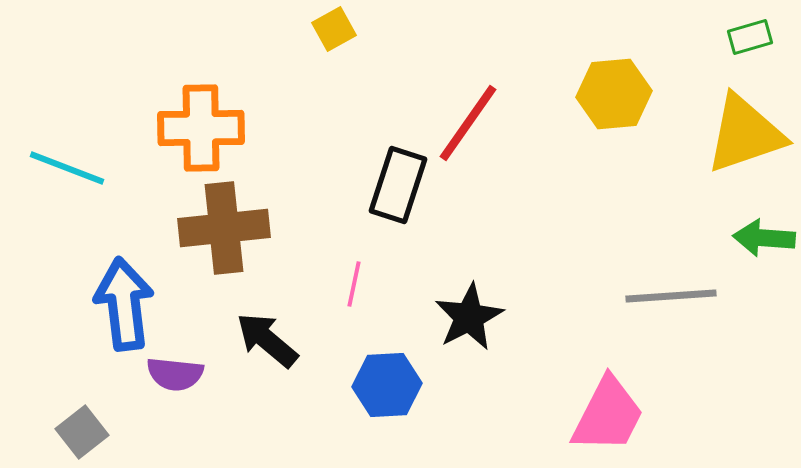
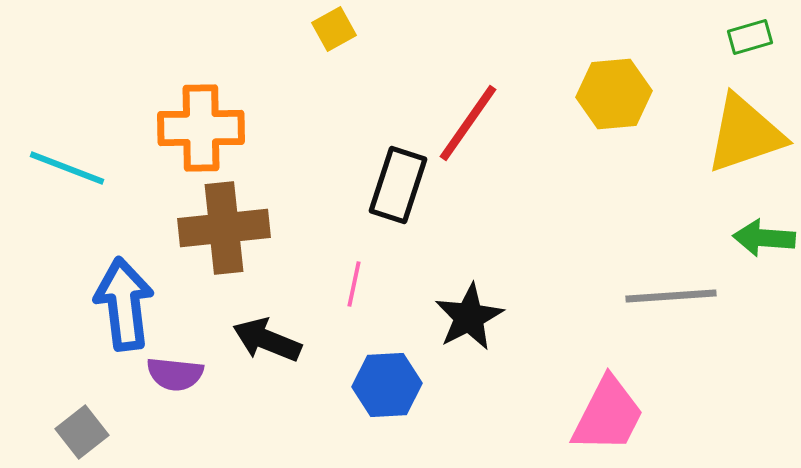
black arrow: rotated 18 degrees counterclockwise
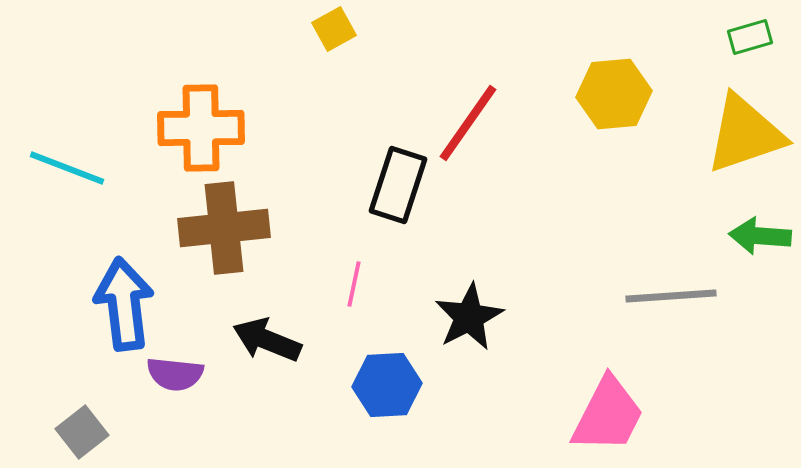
green arrow: moved 4 px left, 2 px up
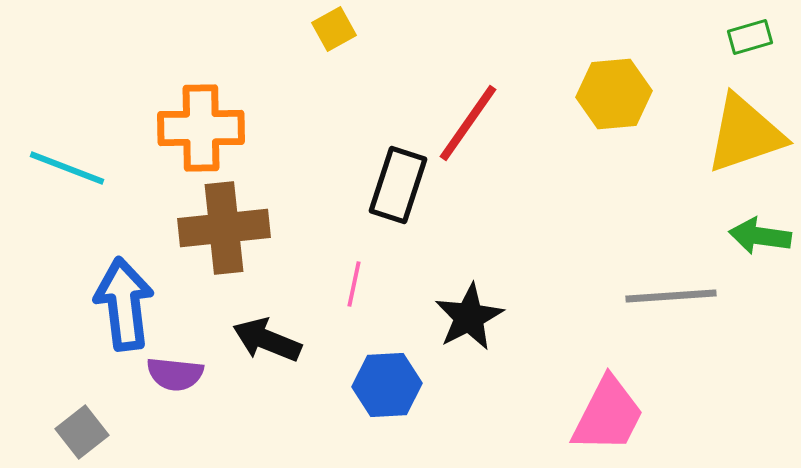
green arrow: rotated 4 degrees clockwise
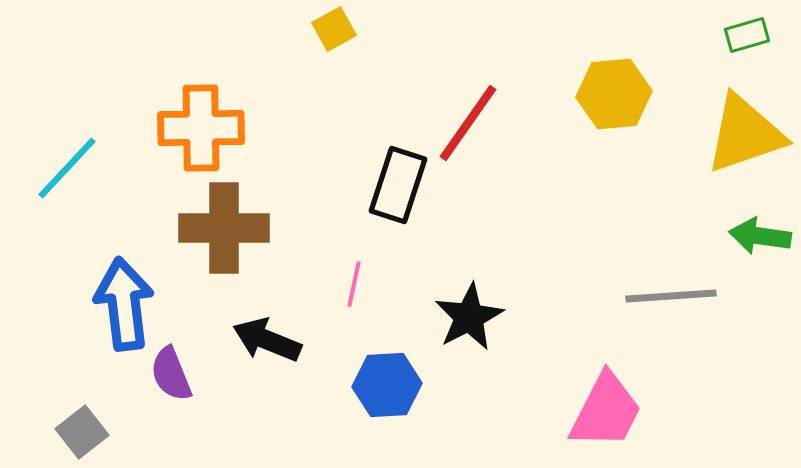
green rectangle: moved 3 px left, 2 px up
cyan line: rotated 68 degrees counterclockwise
brown cross: rotated 6 degrees clockwise
purple semicircle: moved 4 px left; rotated 62 degrees clockwise
pink trapezoid: moved 2 px left, 4 px up
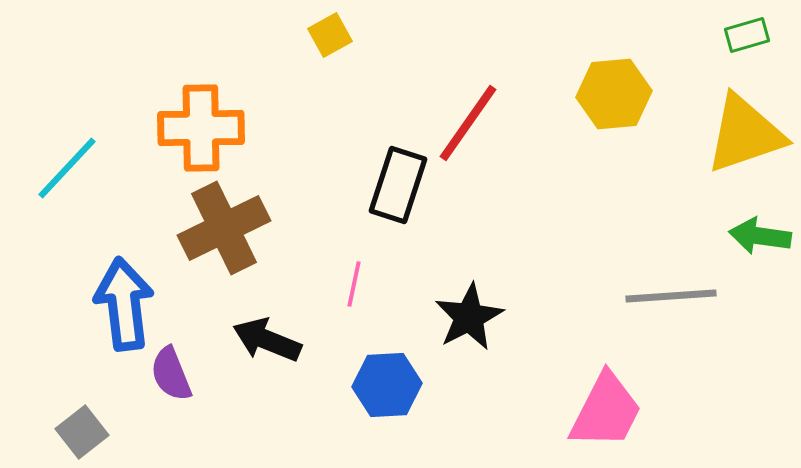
yellow square: moved 4 px left, 6 px down
brown cross: rotated 26 degrees counterclockwise
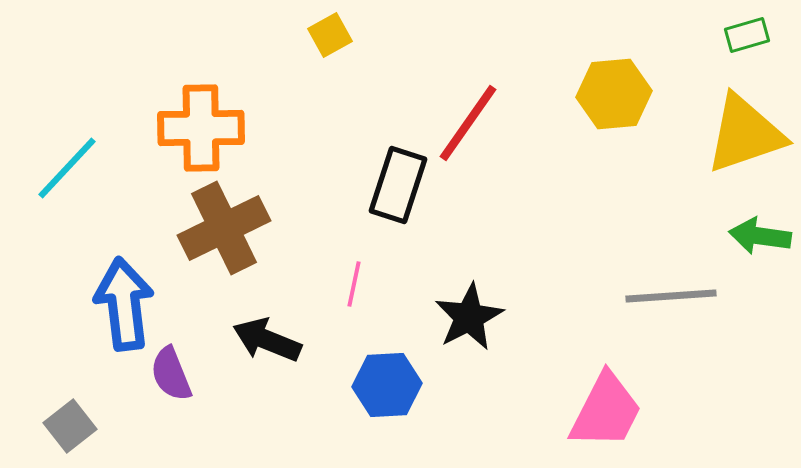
gray square: moved 12 px left, 6 px up
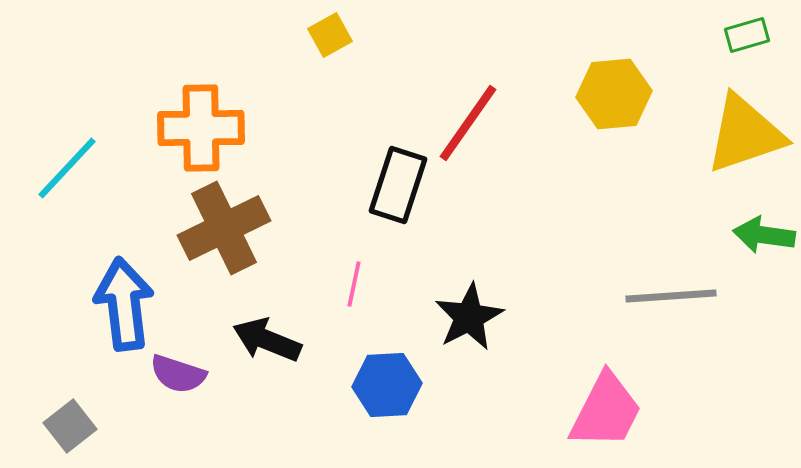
green arrow: moved 4 px right, 1 px up
purple semicircle: moved 7 px right; rotated 50 degrees counterclockwise
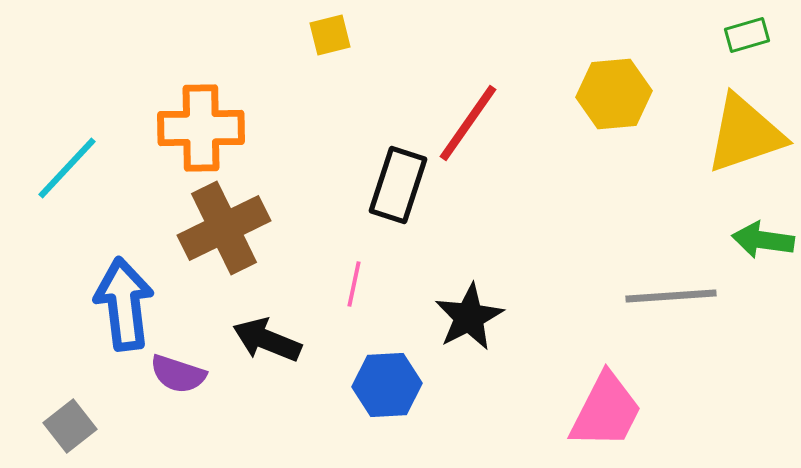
yellow square: rotated 15 degrees clockwise
green arrow: moved 1 px left, 5 px down
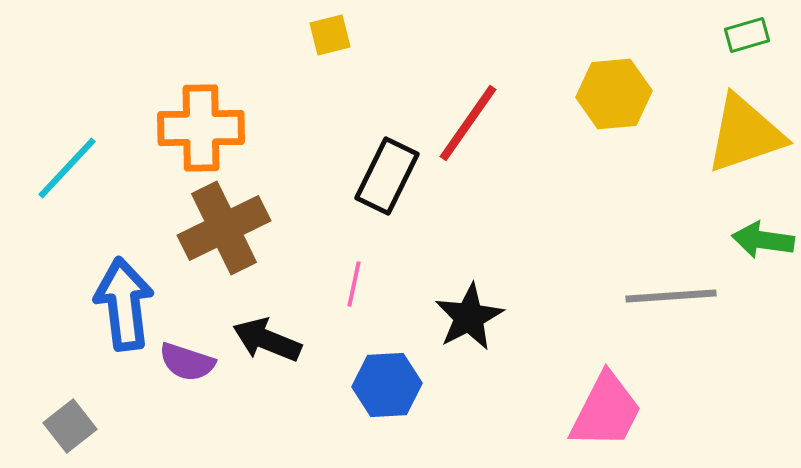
black rectangle: moved 11 px left, 9 px up; rotated 8 degrees clockwise
purple semicircle: moved 9 px right, 12 px up
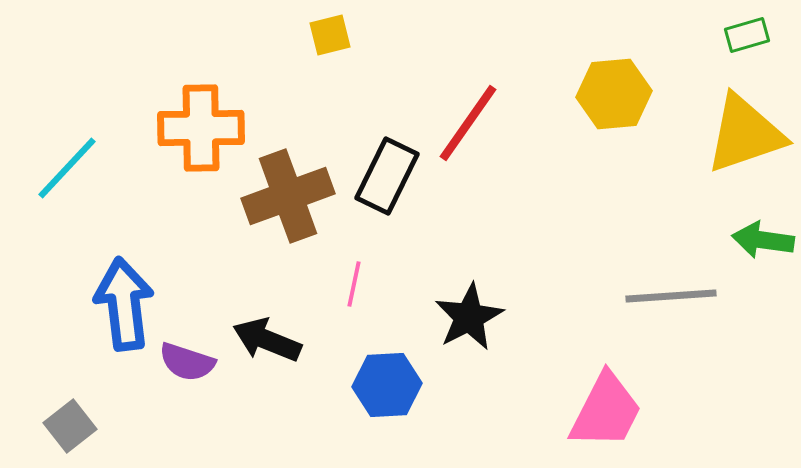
brown cross: moved 64 px right, 32 px up; rotated 6 degrees clockwise
